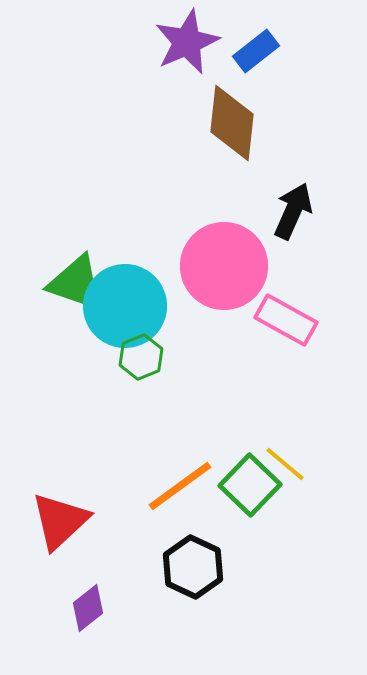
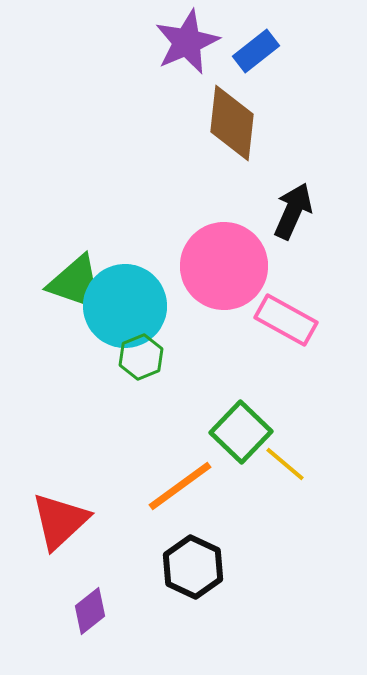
green square: moved 9 px left, 53 px up
purple diamond: moved 2 px right, 3 px down
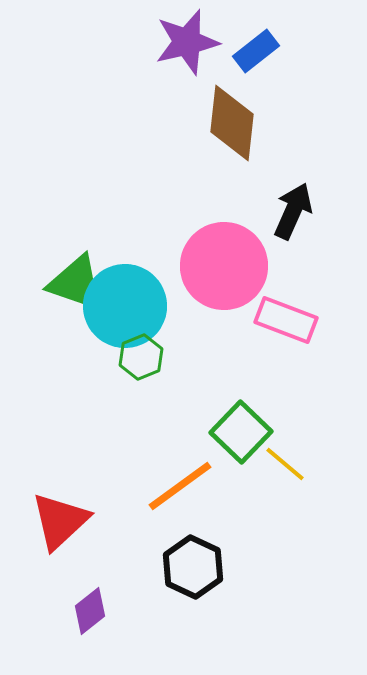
purple star: rotated 10 degrees clockwise
pink rectangle: rotated 8 degrees counterclockwise
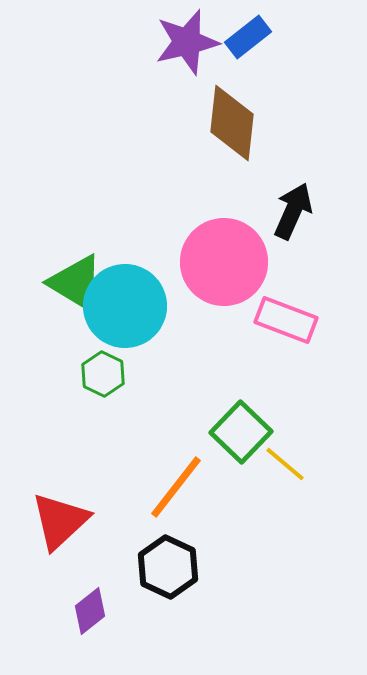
blue rectangle: moved 8 px left, 14 px up
pink circle: moved 4 px up
green triangle: rotated 12 degrees clockwise
green hexagon: moved 38 px left, 17 px down; rotated 12 degrees counterclockwise
orange line: moved 4 px left, 1 px down; rotated 16 degrees counterclockwise
black hexagon: moved 25 px left
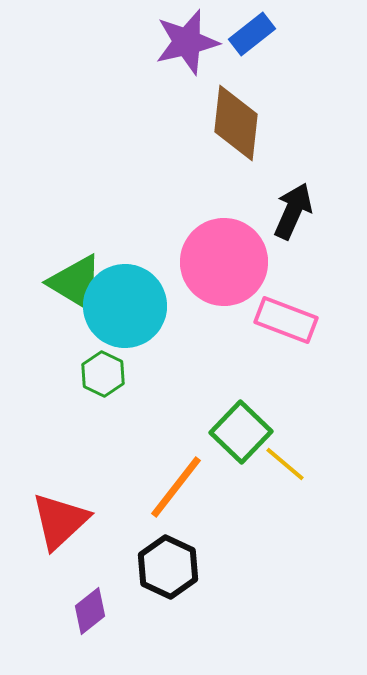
blue rectangle: moved 4 px right, 3 px up
brown diamond: moved 4 px right
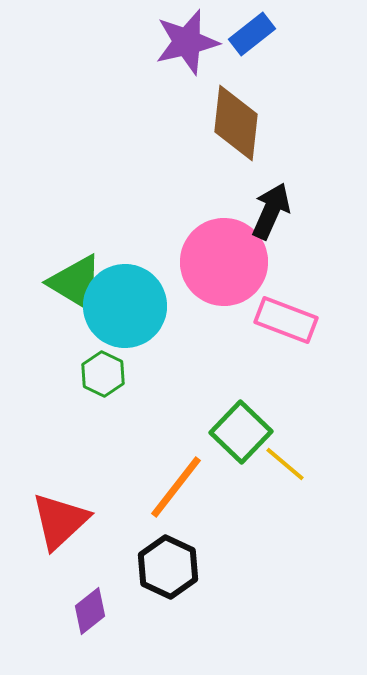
black arrow: moved 22 px left
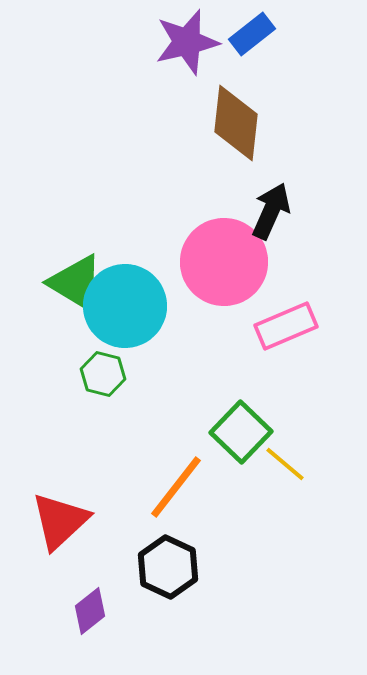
pink rectangle: moved 6 px down; rotated 44 degrees counterclockwise
green hexagon: rotated 12 degrees counterclockwise
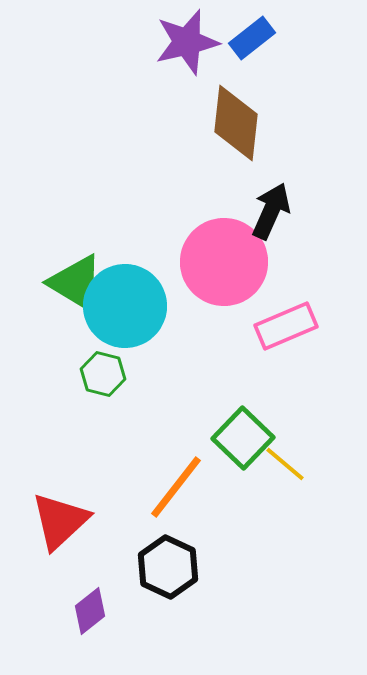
blue rectangle: moved 4 px down
green square: moved 2 px right, 6 px down
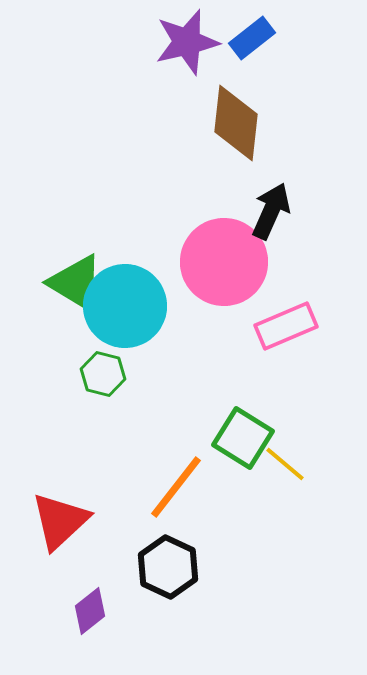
green square: rotated 12 degrees counterclockwise
